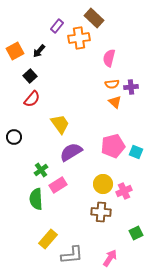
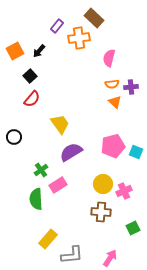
green square: moved 3 px left, 5 px up
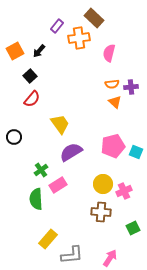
pink semicircle: moved 5 px up
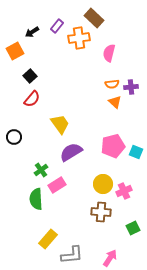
black arrow: moved 7 px left, 19 px up; rotated 16 degrees clockwise
pink rectangle: moved 1 px left
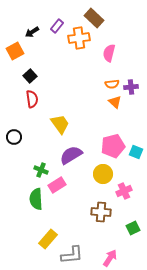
red semicircle: rotated 48 degrees counterclockwise
purple semicircle: moved 3 px down
green cross: rotated 32 degrees counterclockwise
yellow circle: moved 10 px up
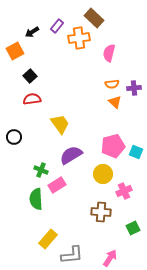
purple cross: moved 3 px right, 1 px down
red semicircle: rotated 90 degrees counterclockwise
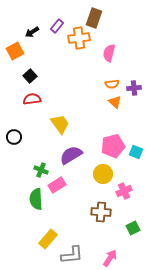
brown rectangle: rotated 66 degrees clockwise
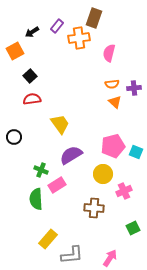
brown cross: moved 7 px left, 4 px up
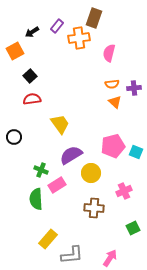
yellow circle: moved 12 px left, 1 px up
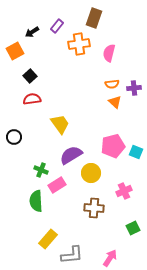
orange cross: moved 6 px down
green semicircle: moved 2 px down
